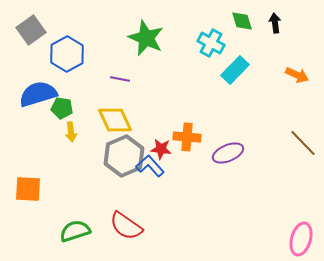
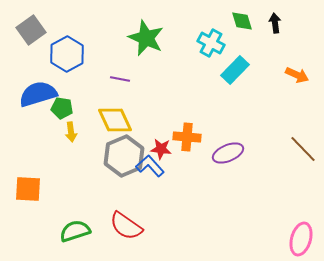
brown line: moved 6 px down
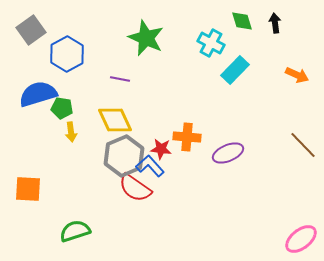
brown line: moved 4 px up
red semicircle: moved 9 px right, 38 px up
pink ellipse: rotated 36 degrees clockwise
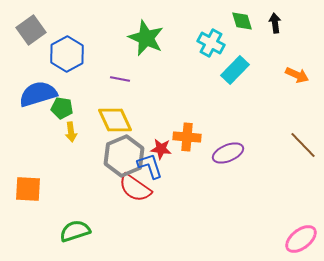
blue L-shape: rotated 24 degrees clockwise
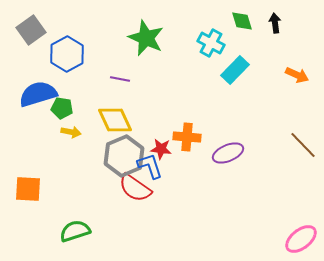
yellow arrow: rotated 72 degrees counterclockwise
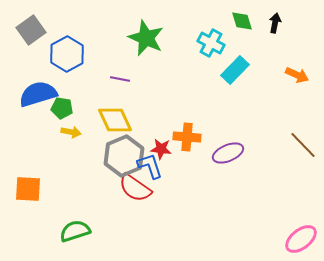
black arrow: rotated 18 degrees clockwise
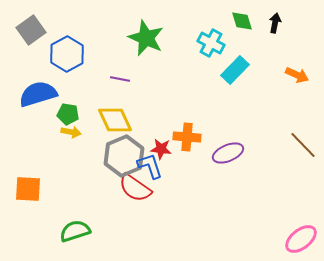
green pentagon: moved 6 px right, 6 px down
